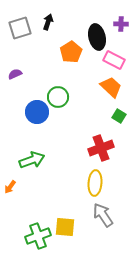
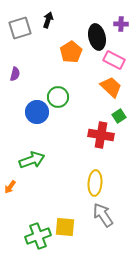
black arrow: moved 2 px up
purple semicircle: rotated 128 degrees clockwise
green square: rotated 24 degrees clockwise
red cross: moved 13 px up; rotated 30 degrees clockwise
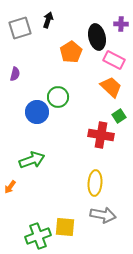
gray arrow: rotated 135 degrees clockwise
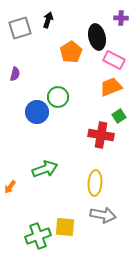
purple cross: moved 6 px up
orange trapezoid: rotated 65 degrees counterclockwise
green arrow: moved 13 px right, 9 px down
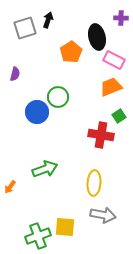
gray square: moved 5 px right
yellow ellipse: moved 1 px left
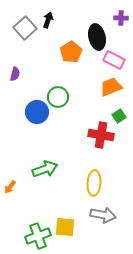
gray square: rotated 25 degrees counterclockwise
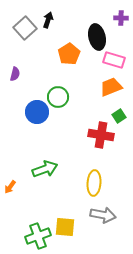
orange pentagon: moved 2 px left, 2 px down
pink rectangle: rotated 10 degrees counterclockwise
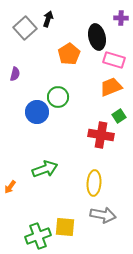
black arrow: moved 1 px up
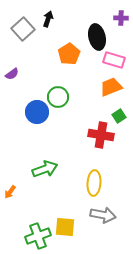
gray square: moved 2 px left, 1 px down
purple semicircle: moved 3 px left; rotated 40 degrees clockwise
orange arrow: moved 5 px down
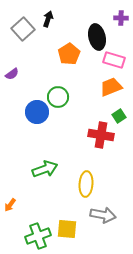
yellow ellipse: moved 8 px left, 1 px down
orange arrow: moved 13 px down
yellow square: moved 2 px right, 2 px down
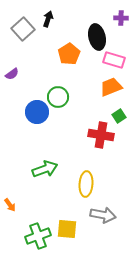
orange arrow: rotated 72 degrees counterclockwise
